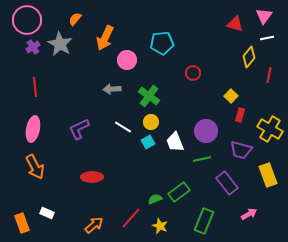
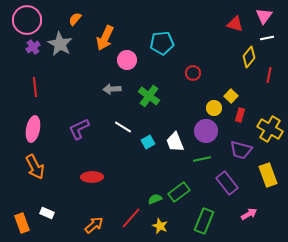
yellow circle at (151, 122): moved 63 px right, 14 px up
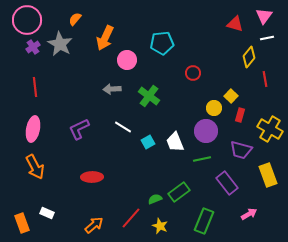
red line at (269, 75): moved 4 px left, 4 px down; rotated 21 degrees counterclockwise
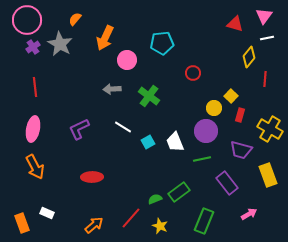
red line at (265, 79): rotated 14 degrees clockwise
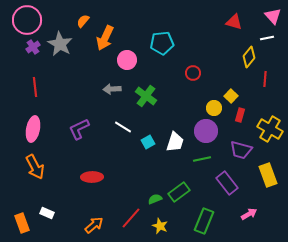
pink triangle at (264, 16): moved 9 px right; rotated 18 degrees counterclockwise
orange semicircle at (75, 19): moved 8 px right, 2 px down
red triangle at (235, 24): moved 1 px left, 2 px up
green cross at (149, 96): moved 3 px left
white trapezoid at (175, 142): rotated 140 degrees counterclockwise
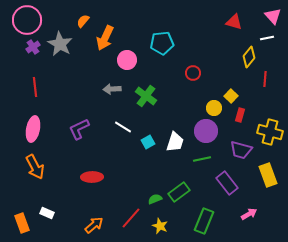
yellow cross at (270, 129): moved 3 px down; rotated 15 degrees counterclockwise
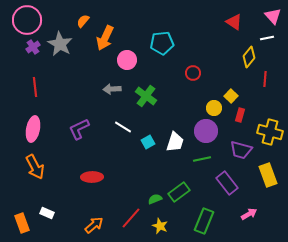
red triangle at (234, 22): rotated 18 degrees clockwise
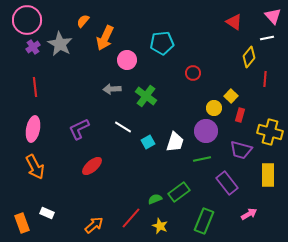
yellow rectangle at (268, 175): rotated 20 degrees clockwise
red ellipse at (92, 177): moved 11 px up; rotated 40 degrees counterclockwise
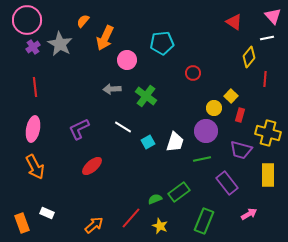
yellow cross at (270, 132): moved 2 px left, 1 px down
